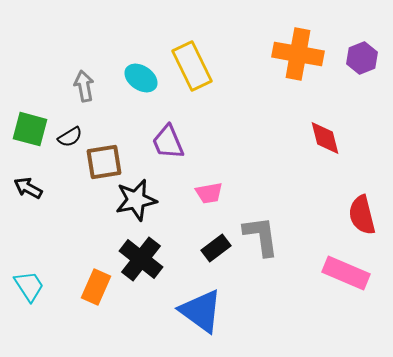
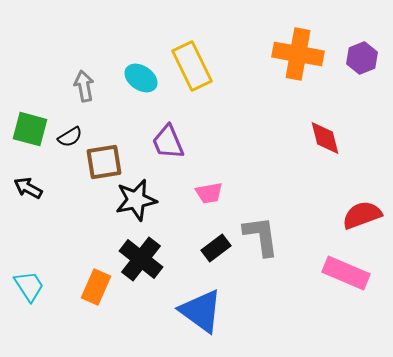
red semicircle: rotated 84 degrees clockwise
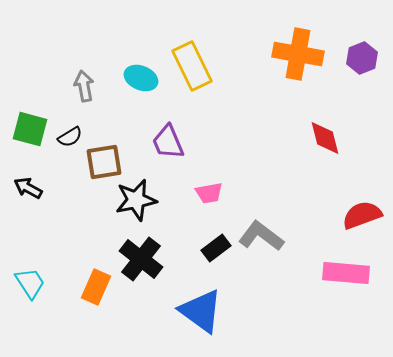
cyan ellipse: rotated 12 degrees counterclockwise
gray L-shape: rotated 45 degrees counterclockwise
pink rectangle: rotated 18 degrees counterclockwise
cyan trapezoid: moved 1 px right, 3 px up
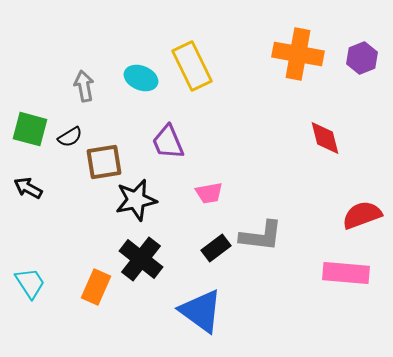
gray L-shape: rotated 150 degrees clockwise
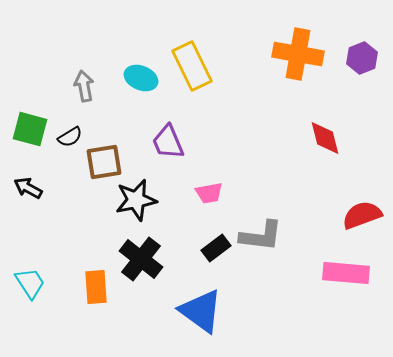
orange rectangle: rotated 28 degrees counterclockwise
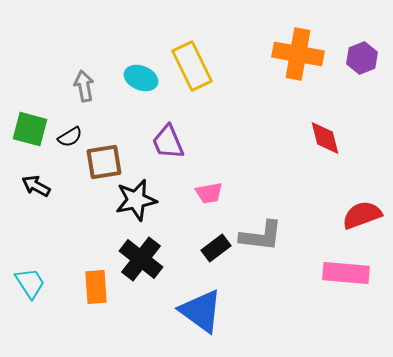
black arrow: moved 8 px right, 2 px up
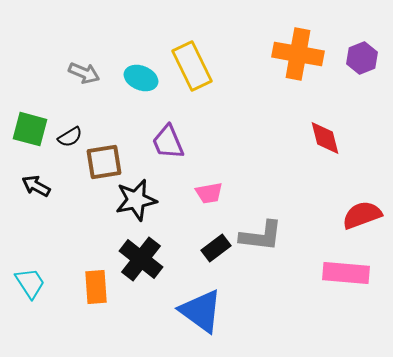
gray arrow: moved 13 px up; rotated 124 degrees clockwise
